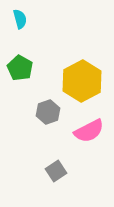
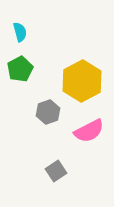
cyan semicircle: moved 13 px down
green pentagon: moved 1 px down; rotated 15 degrees clockwise
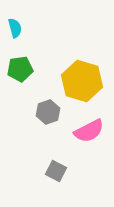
cyan semicircle: moved 5 px left, 4 px up
green pentagon: rotated 20 degrees clockwise
yellow hexagon: rotated 15 degrees counterclockwise
gray square: rotated 30 degrees counterclockwise
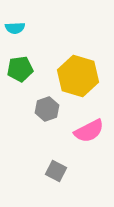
cyan semicircle: rotated 102 degrees clockwise
yellow hexagon: moved 4 px left, 5 px up
gray hexagon: moved 1 px left, 3 px up
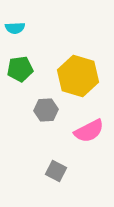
gray hexagon: moved 1 px left, 1 px down; rotated 15 degrees clockwise
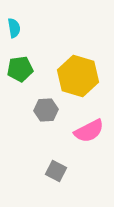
cyan semicircle: moved 1 px left; rotated 96 degrees counterclockwise
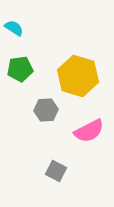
cyan semicircle: rotated 48 degrees counterclockwise
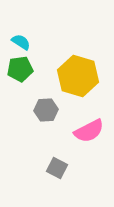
cyan semicircle: moved 7 px right, 14 px down
gray square: moved 1 px right, 3 px up
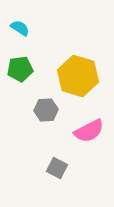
cyan semicircle: moved 1 px left, 14 px up
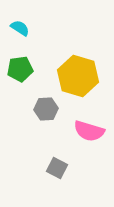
gray hexagon: moved 1 px up
pink semicircle: rotated 44 degrees clockwise
